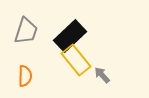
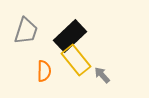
orange semicircle: moved 19 px right, 5 px up
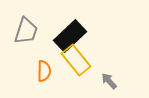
gray arrow: moved 7 px right, 6 px down
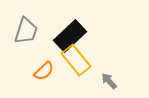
orange semicircle: rotated 45 degrees clockwise
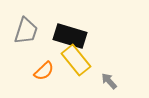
black rectangle: rotated 60 degrees clockwise
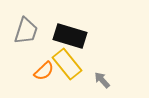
yellow rectangle: moved 9 px left, 4 px down
gray arrow: moved 7 px left, 1 px up
